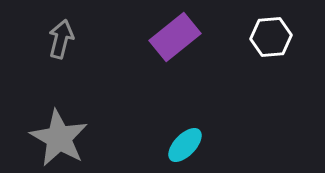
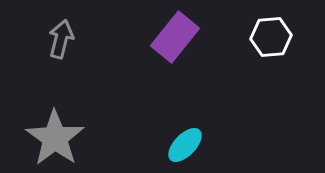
purple rectangle: rotated 12 degrees counterclockwise
gray star: moved 4 px left; rotated 6 degrees clockwise
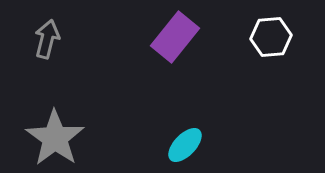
gray arrow: moved 14 px left
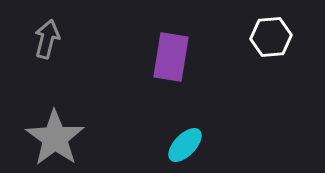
purple rectangle: moved 4 px left, 20 px down; rotated 30 degrees counterclockwise
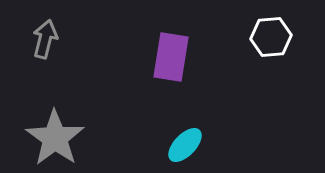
gray arrow: moved 2 px left
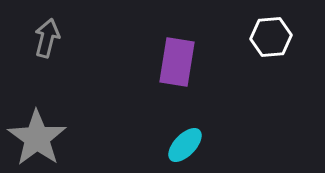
gray arrow: moved 2 px right, 1 px up
purple rectangle: moved 6 px right, 5 px down
gray star: moved 18 px left
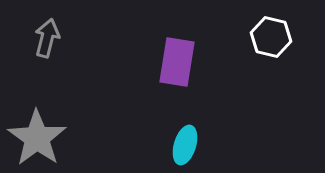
white hexagon: rotated 18 degrees clockwise
cyan ellipse: rotated 27 degrees counterclockwise
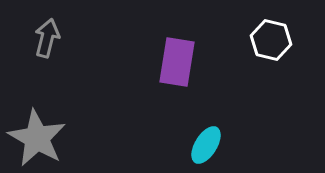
white hexagon: moved 3 px down
gray star: rotated 6 degrees counterclockwise
cyan ellipse: moved 21 px right; rotated 15 degrees clockwise
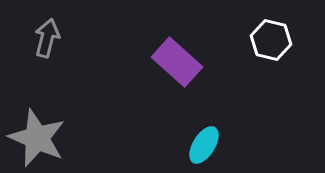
purple rectangle: rotated 57 degrees counterclockwise
gray star: rotated 6 degrees counterclockwise
cyan ellipse: moved 2 px left
